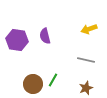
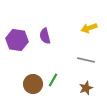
yellow arrow: moved 1 px up
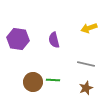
purple semicircle: moved 9 px right, 4 px down
purple hexagon: moved 1 px right, 1 px up
gray line: moved 4 px down
green line: rotated 64 degrees clockwise
brown circle: moved 2 px up
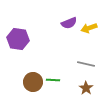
purple semicircle: moved 15 px right, 17 px up; rotated 98 degrees counterclockwise
brown star: rotated 16 degrees counterclockwise
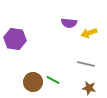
purple semicircle: rotated 28 degrees clockwise
yellow arrow: moved 5 px down
purple hexagon: moved 3 px left
green line: rotated 24 degrees clockwise
brown star: moved 3 px right; rotated 24 degrees counterclockwise
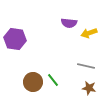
gray line: moved 2 px down
green line: rotated 24 degrees clockwise
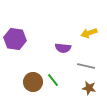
purple semicircle: moved 6 px left, 25 px down
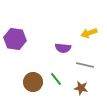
gray line: moved 1 px left, 1 px up
green line: moved 3 px right, 1 px up
brown star: moved 8 px left
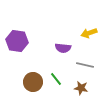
purple hexagon: moved 2 px right, 2 px down
